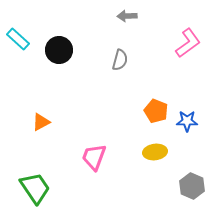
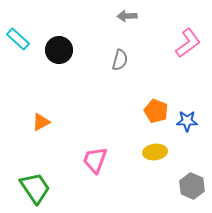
pink trapezoid: moved 1 px right, 3 px down
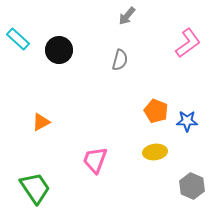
gray arrow: rotated 48 degrees counterclockwise
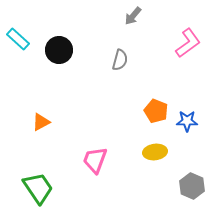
gray arrow: moved 6 px right
green trapezoid: moved 3 px right
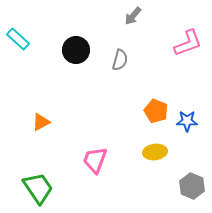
pink L-shape: rotated 16 degrees clockwise
black circle: moved 17 px right
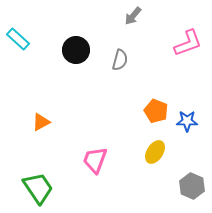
yellow ellipse: rotated 50 degrees counterclockwise
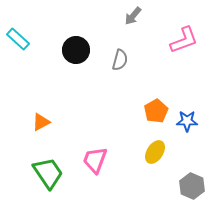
pink L-shape: moved 4 px left, 3 px up
orange pentagon: rotated 20 degrees clockwise
green trapezoid: moved 10 px right, 15 px up
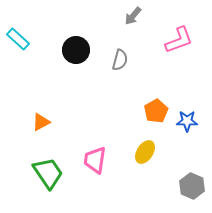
pink L-shape: moved 5 px left
yellow ellipse: moved 10 px left
pink trapezoid: rotated 12 degrees counterclockwise
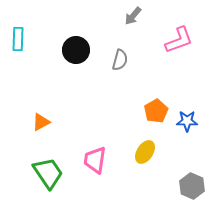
cyan rectangle: rotated 50 degrees clockwise
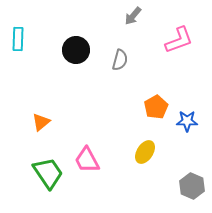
orange pentagon: moved 4 px up
orange triangle: rotated 12 degrees counterclockwise
pink trapezoid: moved 8 px left; rotated 36 degrees counterclockwise
